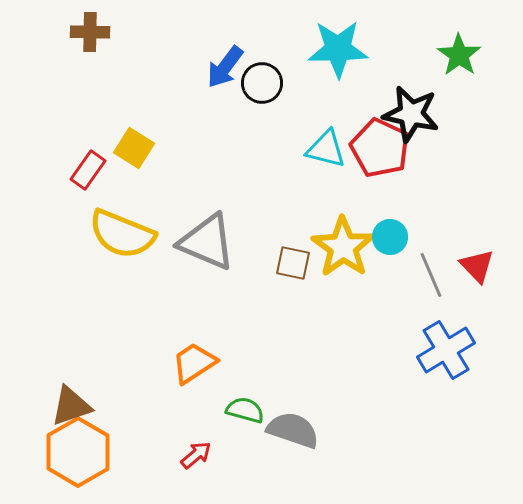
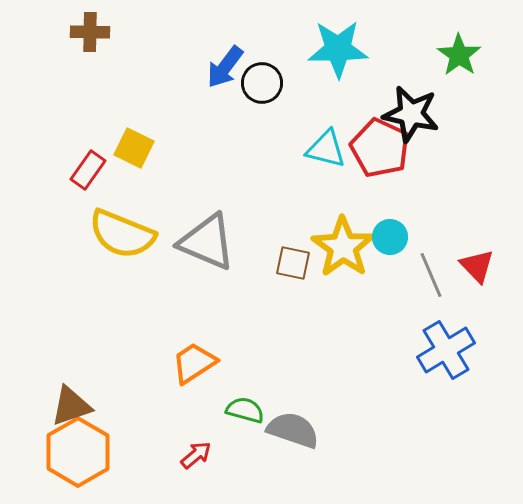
yellow square: rotated 6 degrees counterclockwise
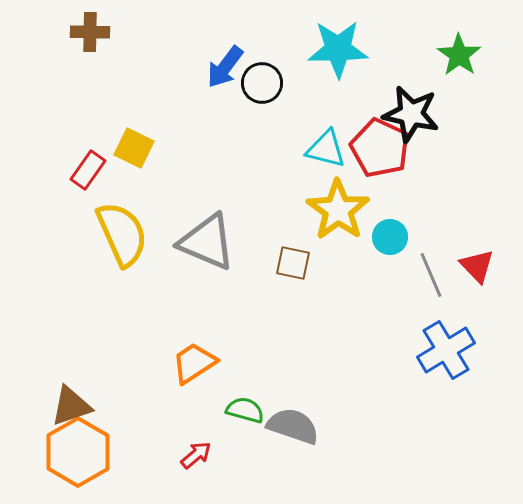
yellow semicircle: rotated 136 degrees counterclockwise
yellow star: moved 5 px left, 37 px up
gray semicircle: moved 4 px up
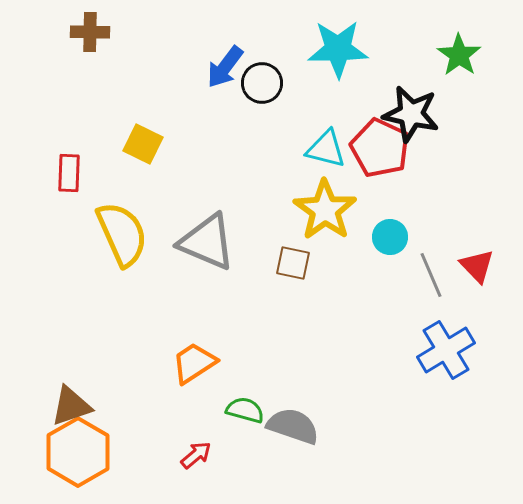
yellow square: moved 9 px right, 4 px up
red rectangle: moved 19 px left, 3 px down; rotated 33 degrees counterclockwise
yellow star: moved 13 px left
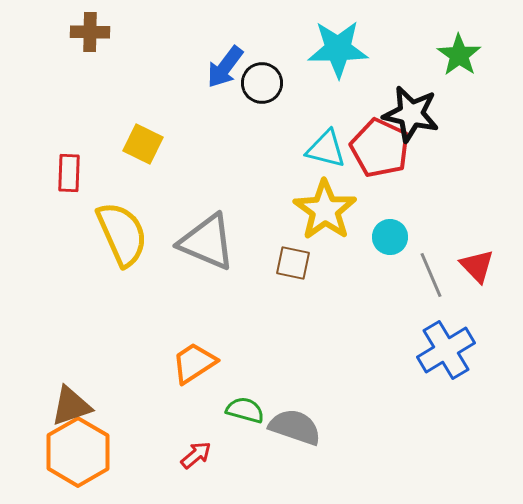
gray semicircle: moved 2 px right, 1 px down
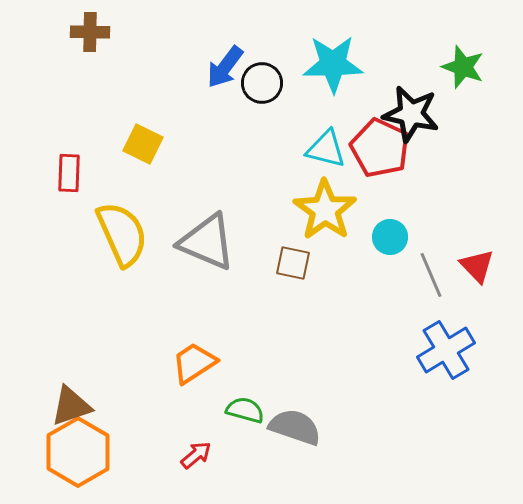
cyan star: moved 5 px left, 15 px down
green star: moved 4 px right, 12 px down; rotated 15 degrees counterclockwise
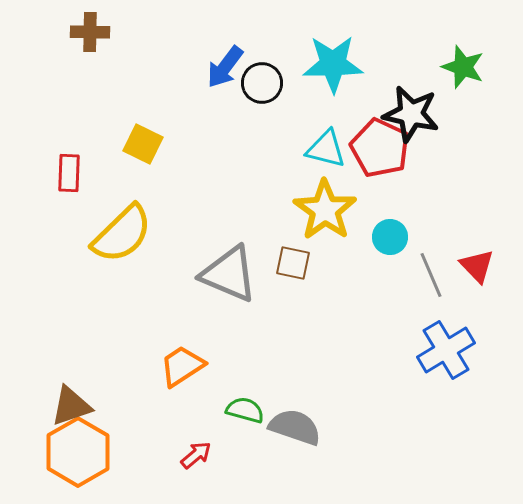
yellow semicircle: rotated 70 degrees clockwise
gray triangle: moved 22 px right, 32 px down
orange trapezoid: moved 12 px left, 3 px down
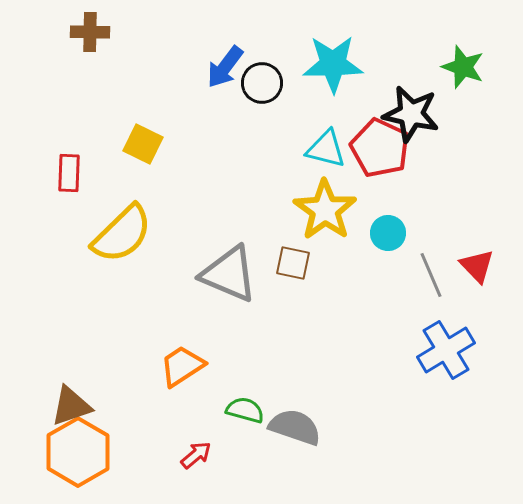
cyan circle: moved 2 px left, 4 px up
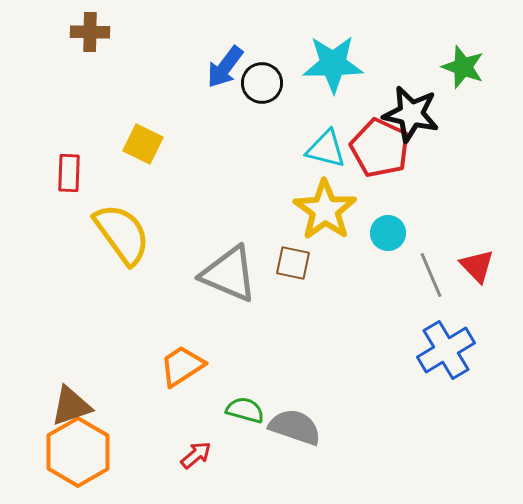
yellow semicircle: rotated 82 degrees counterclockwise
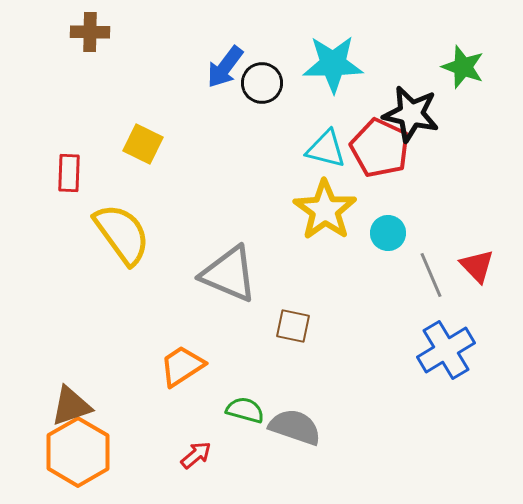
brown square: moved 63 px down
